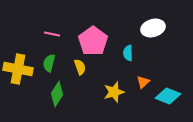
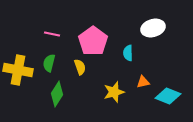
yellow cross: moved 1 px down
orange triangle: rotated 32 degrees clockwise
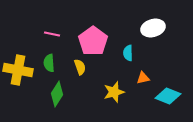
green semicircle: rotated 18 degrees counterclockwise
orange triangle: moved 4 px up
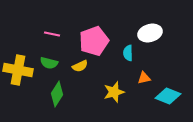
white ellipse: moved 3 px left, 5 px down
pink pentagon: moved 1 px right; rotated 16 degrees clockwise
green semicircle: rotated 72 degrees counterclockwise
yellow semicircle: moved 1 px up; rotated 84 degrees clockwise
orange triangle: moved 1 px right
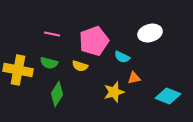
cyan semicircle: moved 6 px left, 4 px down; rotated 63 degrees counterclockwise
yellow semicircle: rotated 42 degrees clockwise
orange triangle: moved 10 px left
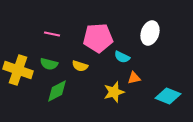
white ellipse: rotated 55 degrees counterclockwise
pink pentagon: moved 4 px right, 3 px up; rotated 16 degrees clockwise
green semicircle: moved 1 px down
yellow cross: rotated 8 degrees clockwise
green diamond: moved 3 px up; rotated 30 degrees clockwise
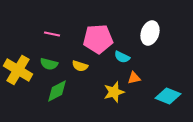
pink pentagon: moved 1 px down
yellow cross: rotated 12 degrees clockwise
